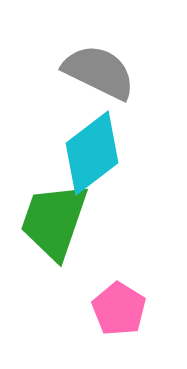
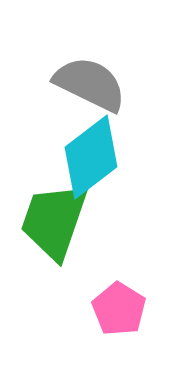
gray semicircle: moved 9 px left, 12 px down
cyan diamond: moved 1 px left, 4 px down
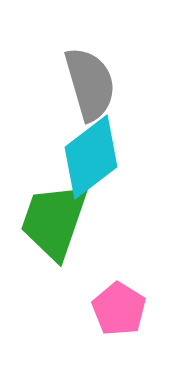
gray semicircle: rotated 48 degrees clockwise
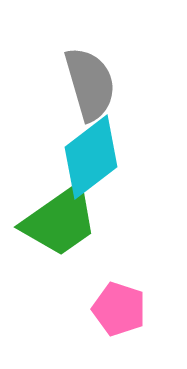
green trapezoid: moved 6 px right; rotated 144 degrees counterclockwise
pink pentagon: rotated 14 degrees counterclockwise
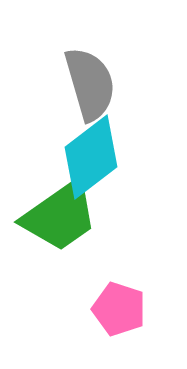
green trapezoid: moved 5 px up
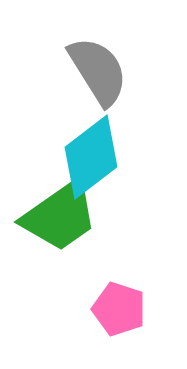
gray semicircle: moved 8 px right, 13 px up; rotated 16 degrees counterclockwise
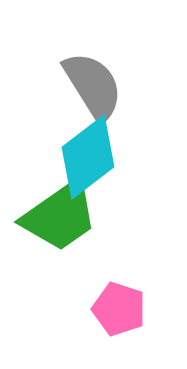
gray semicircle: moved 5 px left, 15 px down
cyan diamond: moved 3 px left
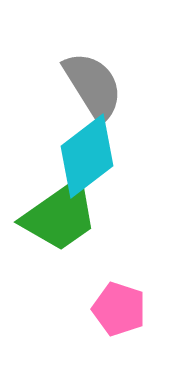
cyan diamond: moved 1 px left, 1 px up
